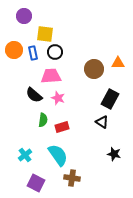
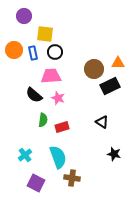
black rectangle: moved 13 px up; rotated 36 degrees clockwise
cyan semicircle: moved 2 px down; rotated 15 degrees clockwise
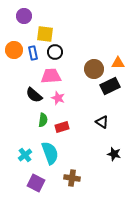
cyan semicircle: moved 8 px left, 4 px up
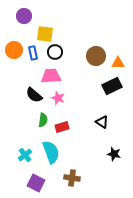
brown circle: moved 2 px right, 13 px up
black rectangle: moved 2 px right
cyan semicircle: moved 1 px right, 1 px up
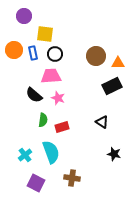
black circle: moved 2 px down
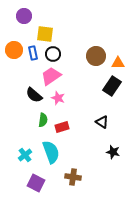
black circle: moved 2 px left
pink trapezoid: rotated 30 degrees counterclockwise
black rectangle: rotated 30 degrees counterclockwise
black star: moved 1 px left, 2 px up
brown cross: moved 1 px right, 1 px up
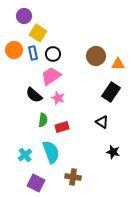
yellow square: moved 7 px left, 1 px up; rotated 24 degrees clockwise
orange triangle: moved 1 px down
black rectangle: moved 1 px left, 6 px down
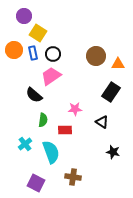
pink star: moved 17 px right, 11 px down; rotated 24 degrees counterclockwise
red rectangle: moved 3 px right, 3 px down; rotated 16 degrees clockwise
cyan cross: moved 11 px up
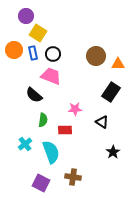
purple circle: moved 2 px right
pink trapezoid: rotated 55 degrees clockwise
black star: rotated 24 degrees clockwise
purple square: moved 5 px right
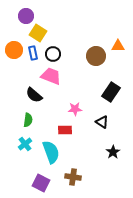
orange triangle: moved 18 px up
green semicircle: moved 15 px left
